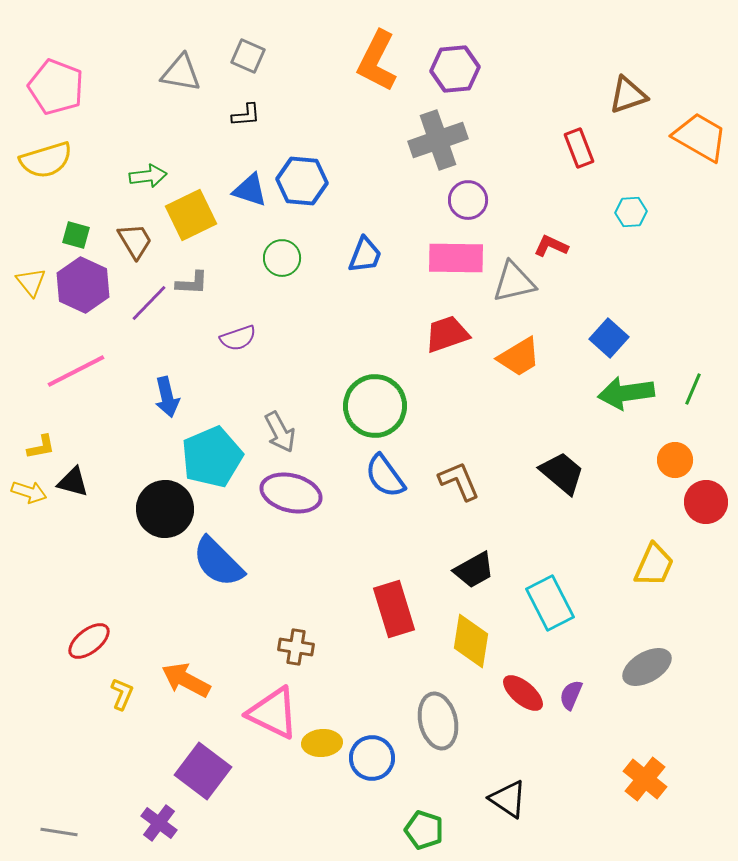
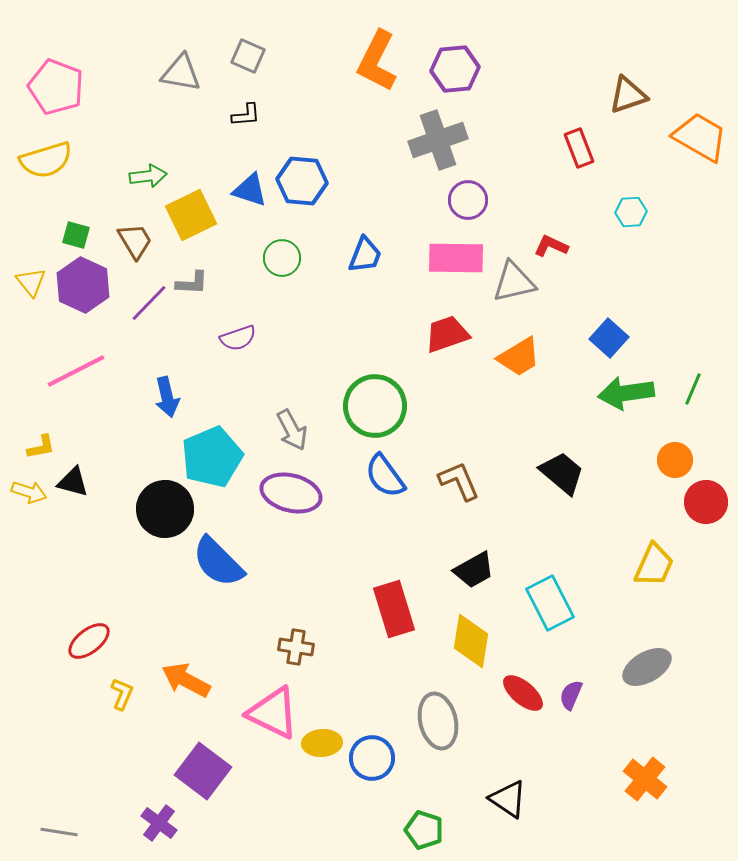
gray arrow at (280, 432): moved 12 px right, 2 px up
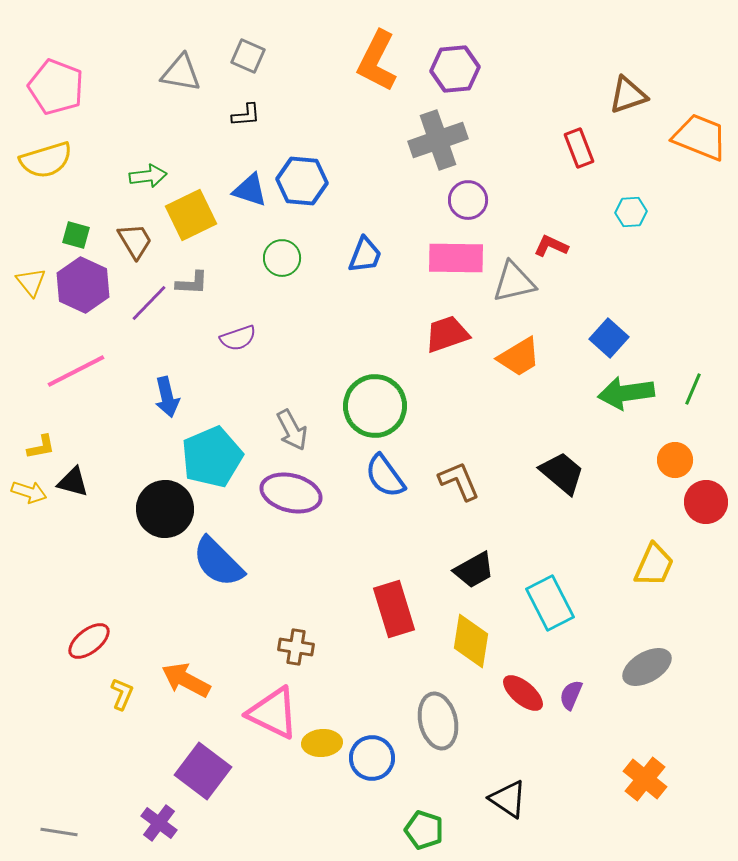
orange trapezoid at (700, 137): rotated 8 degrees counterclockwise
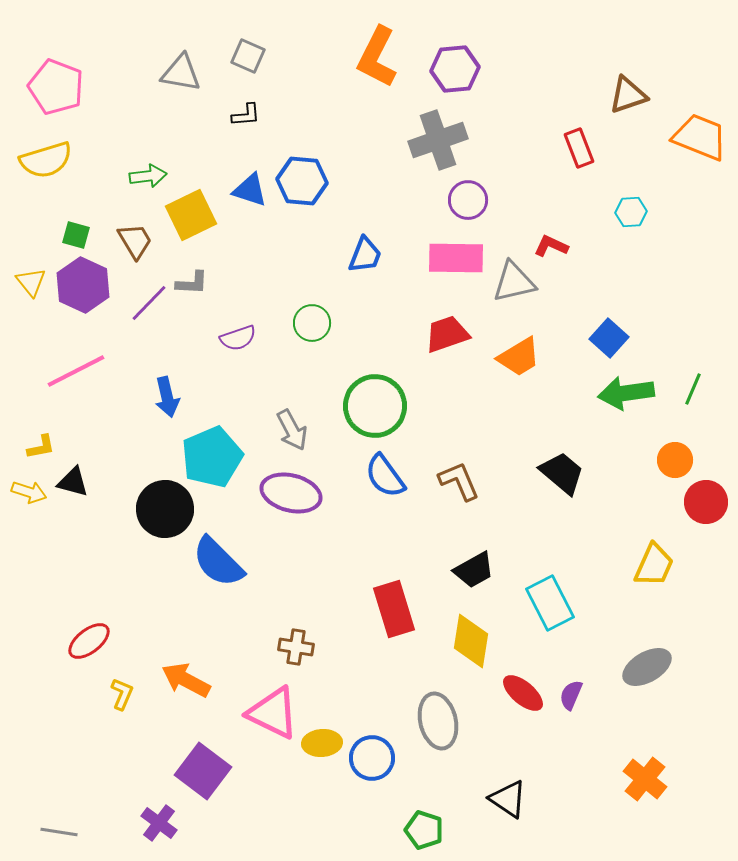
orange L-shape at (377, 61): moved 4 px up
green circle at (282, 258): moved 30 px right, 65 px down
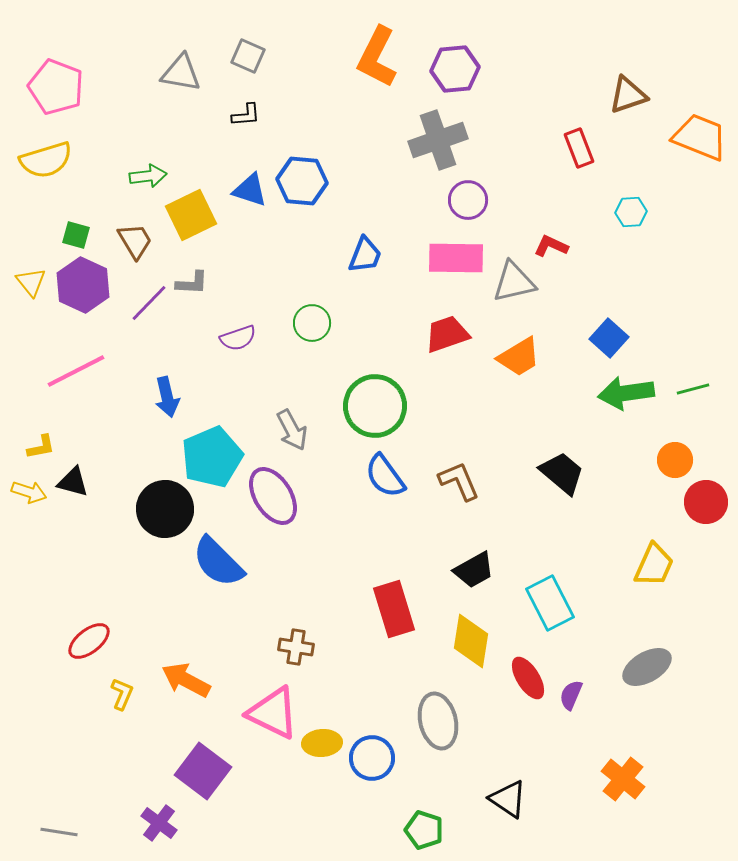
green line at (693, 389): rotated 52 degrees clockwise
purple ellipse at (291, 493): moved 18 px left, 3 px down; rotated 44 degrees clockwise
red ellipse at (523, 693): moved 5 px right, 15 px up; rotated 18 degrees clockwise
orange cross at (645, 779): moved 22 px left
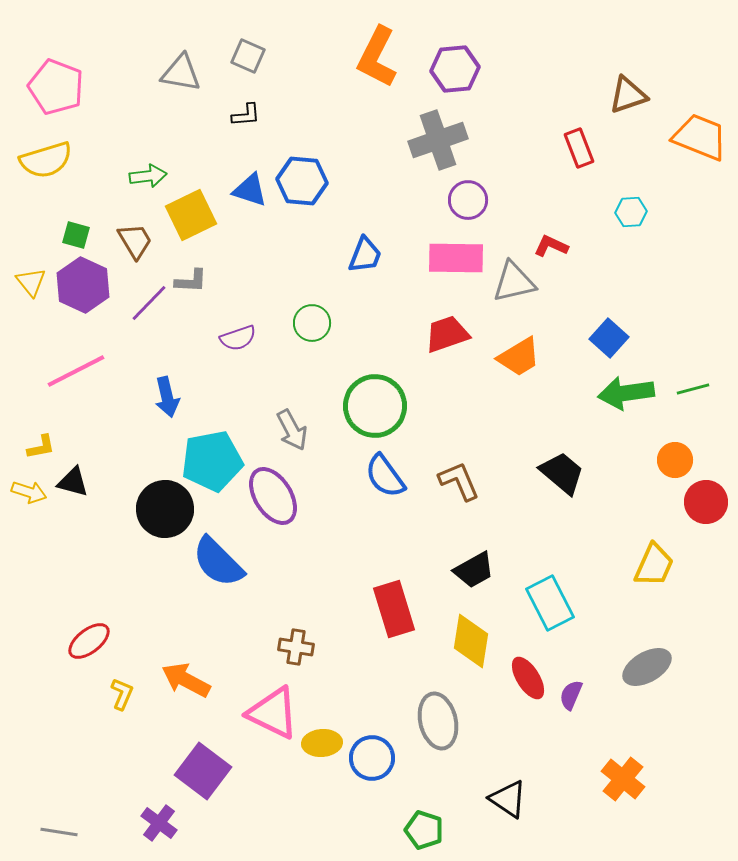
gray L-shape at (192, 283): moved 1 px left, 2 px up
cyan pentagon at (212, 457): moved 4 px down; rotated 12 degrees clockwise
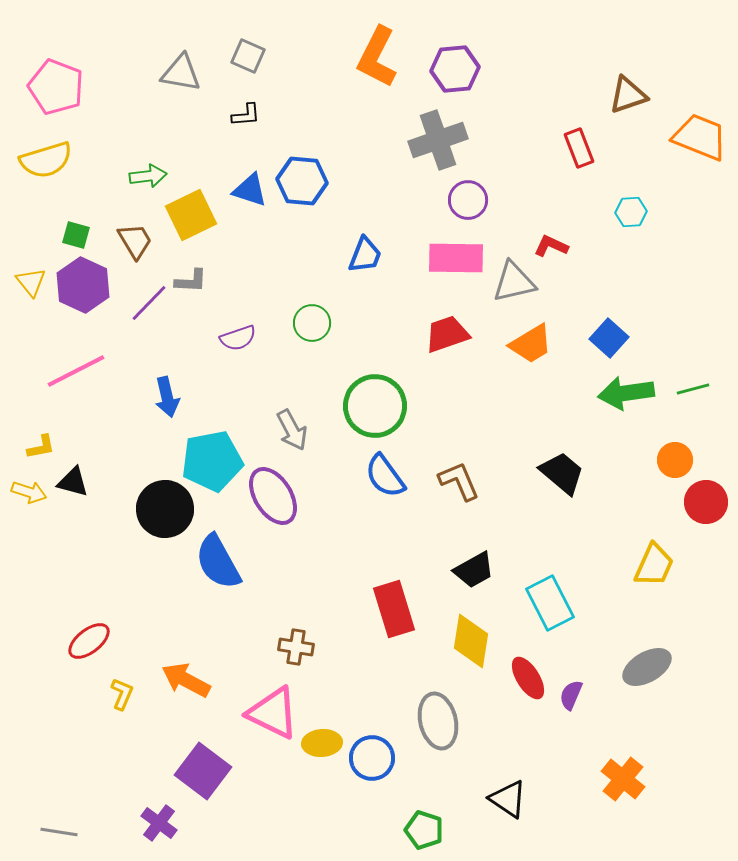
orange trapezoid at (519, 357): moved 12 px right, 13 px up
blue semicircle at (218, 562): rotated 16 degrees clockwise
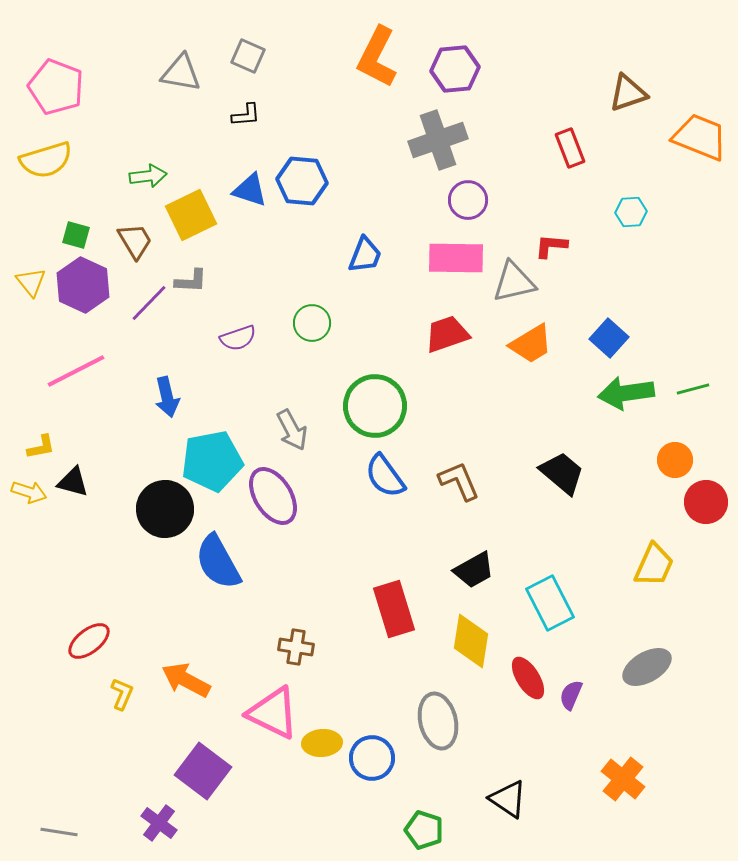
brown triangle at (628, 95): moved 2 px up
red rectangle at (579, 148): moved 9 px left
red L-shape at (551, 246): rotated 20 degrees counterclockwise
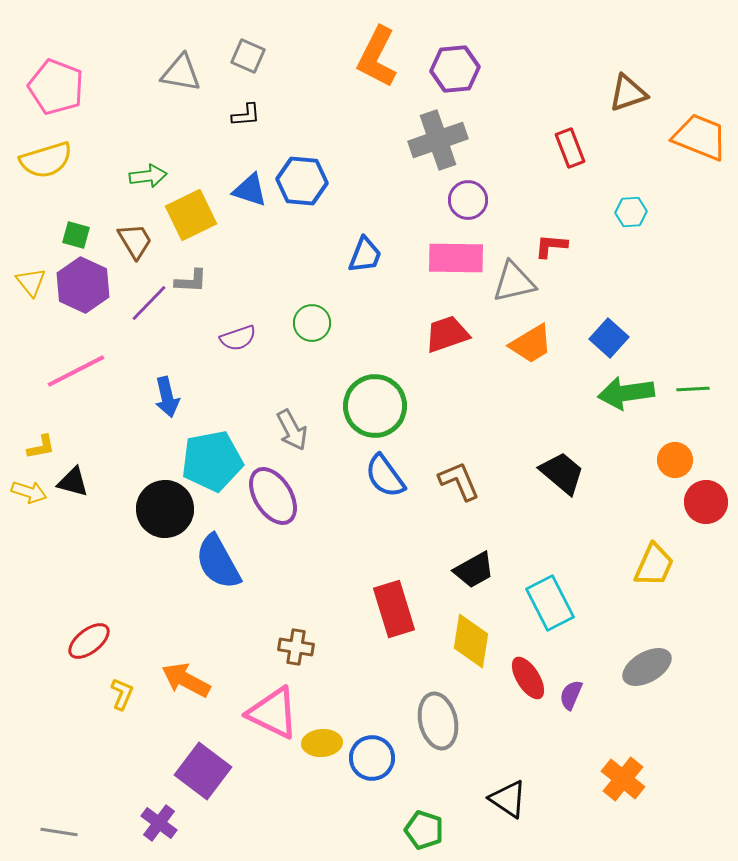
green line at (693, 389): rotated 12 degrees clockwise
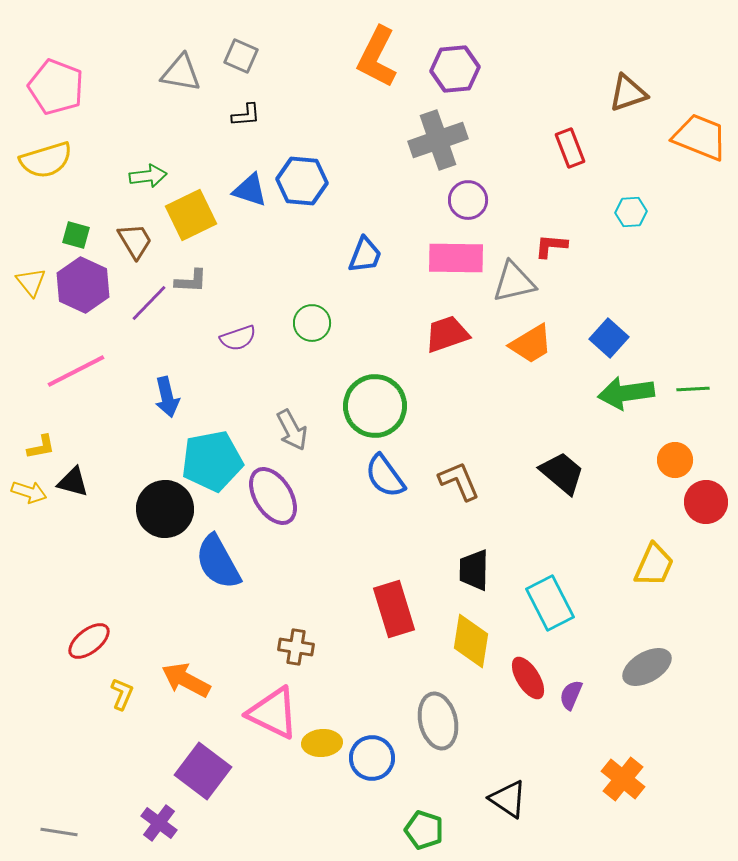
gray square at (248, 56): moved 7 px left
black trapezoid at (474, 570): rotated 120 degrees clockwise
